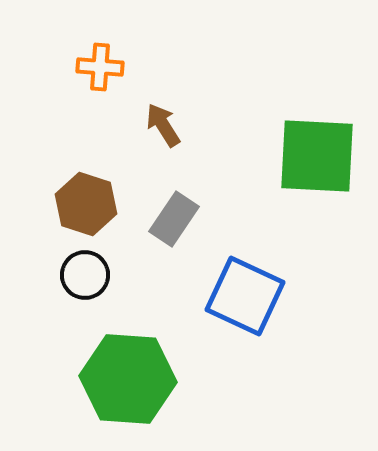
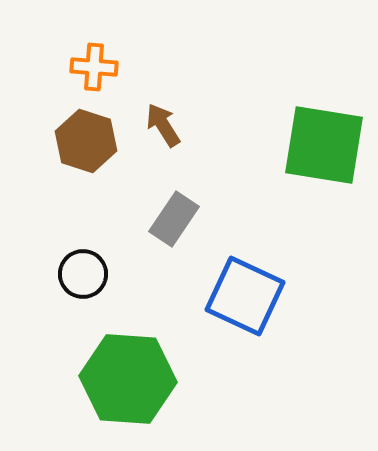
orange cross: moved 6 px left
green square: moved 7 px right, 11 px up; rotated 6 degrees clockwise
brown hexagon: moved 63 px up
black circle: moved 2 px left, 1 px up
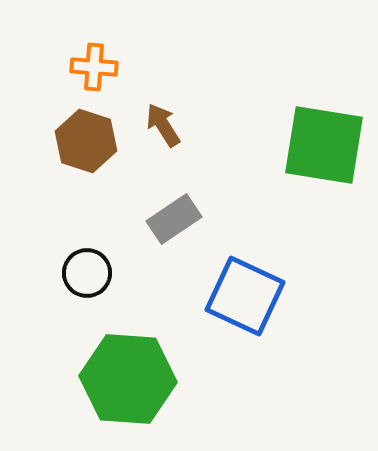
gray rectangle: rotated 22 degrees clockwise
black circle: moved 4 px right, 1 px up
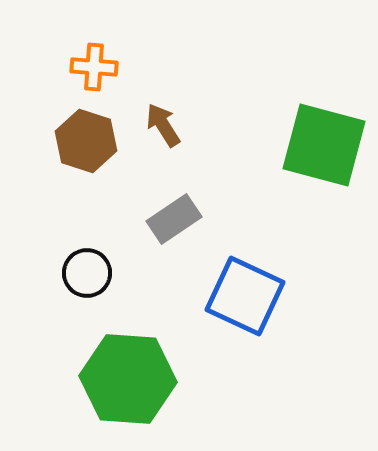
green square: rotated 6 degrees clockwise
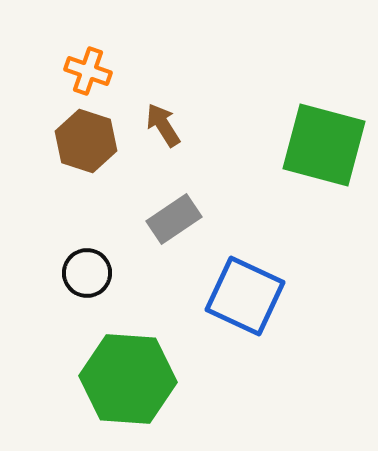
orange cross: moved 6 px left, 4 px down; rotated 15 degrees clockwise
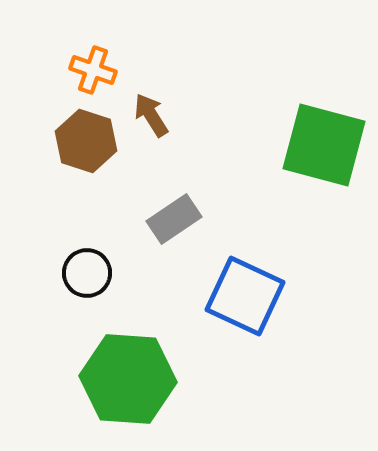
orange cross: moved 5 px right, 1 px up
brown arrow: moved 12 px left, 10 px up
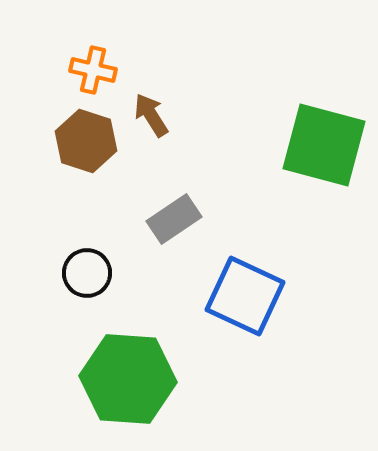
orange cross: rotated 6 degrees counterclockwise
